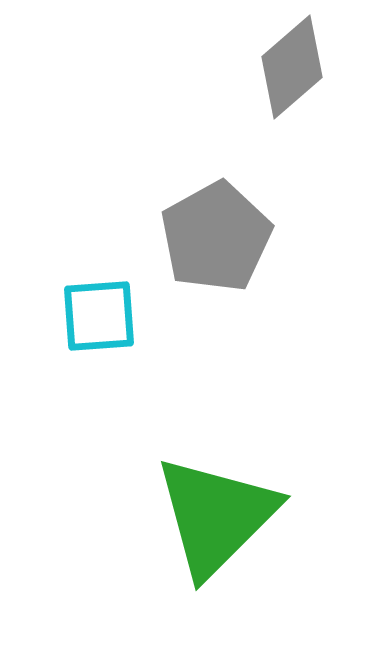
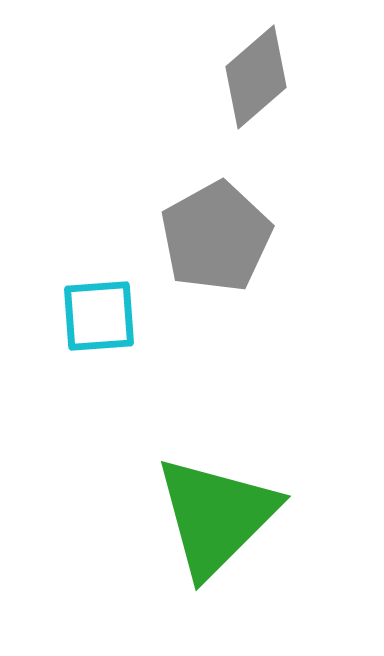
gray diamond: moved 36 px left, 10 px down
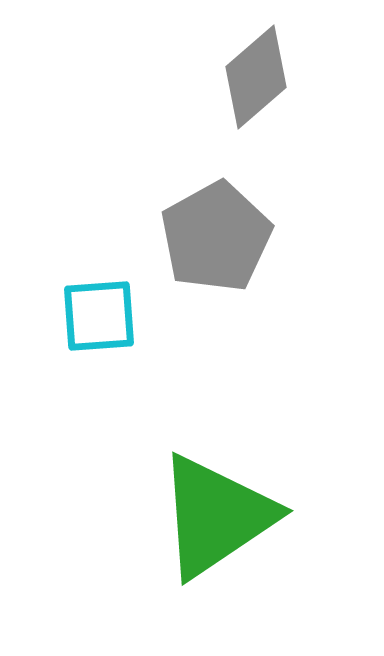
green triangle: rotated 11 degrees clockwise
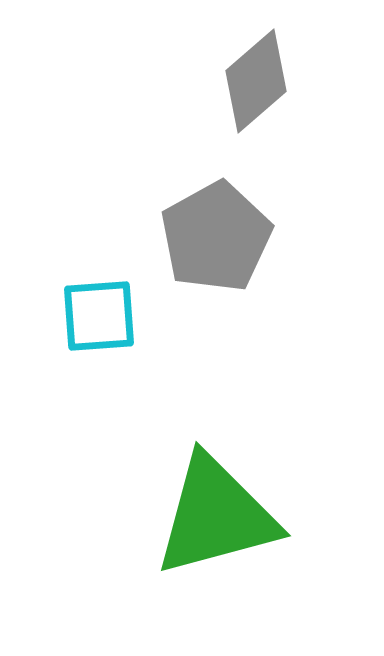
gray diamond: moved 4 px down
green triangle: rotated 19 degrees clockwise
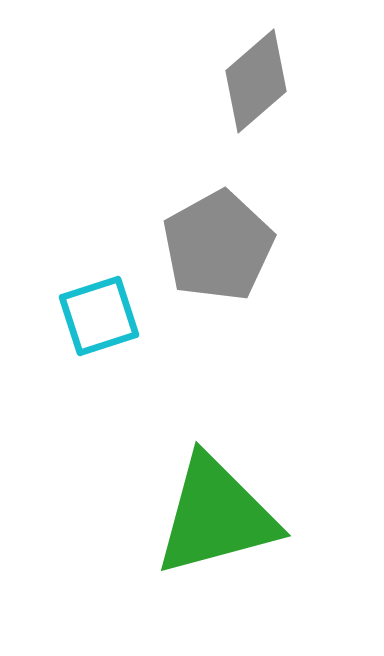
gray pentagon: moved 2 px right, 9 px down
cyan square: rotated 14 degrees counterclockwise
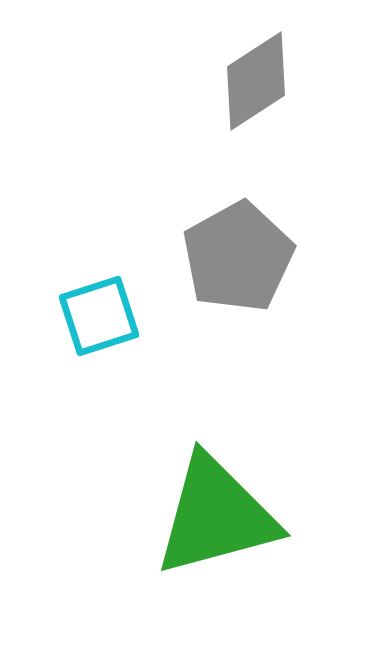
gray diamond: rotated 8 degrees clockwise
gray pentagon: moved 20 px right, 11 px down
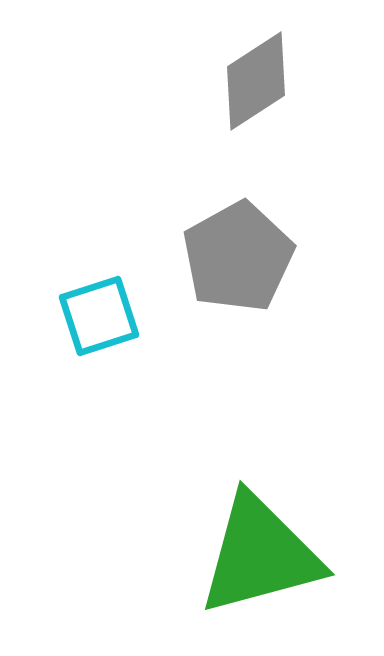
green triangle: moved 44 px right, 39 px down
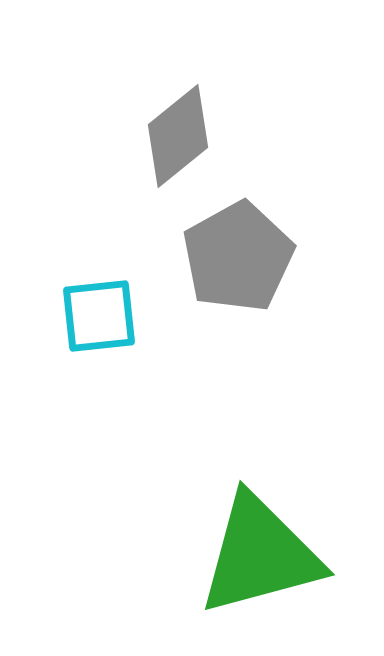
gray diamond: moved 78 px left, 55 px down; rotated 6 degrees counterclockwise
cyan square: rotated 12 degrees clockwise
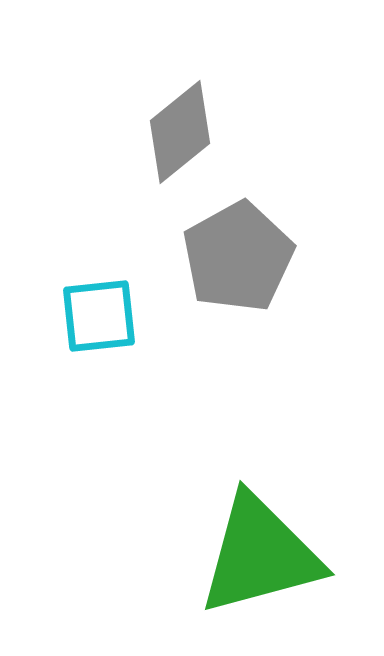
gray diamond: moved 2 px right, 4 px up
